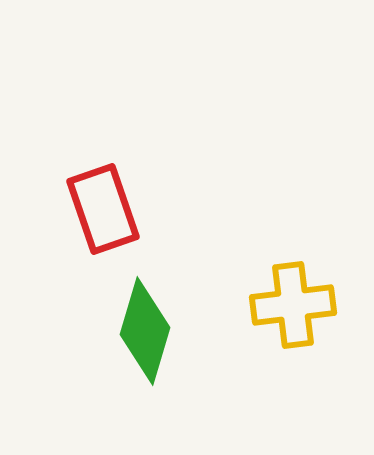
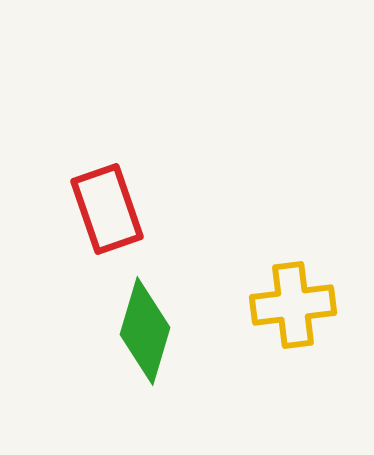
red rectangle: moved 4 px right
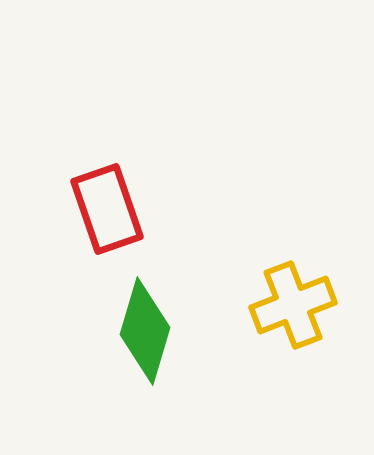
yellow cross: rotated 14 degrees counterclockwise
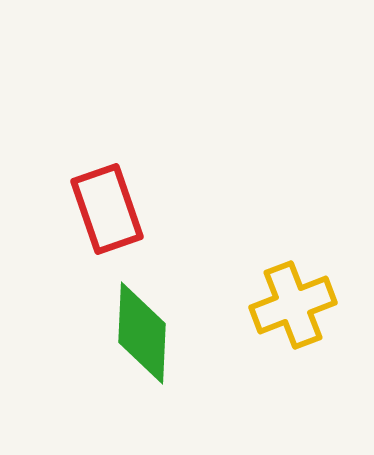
green diamond: moved 3 px left, 2 px down; rotated 14 degrees counterclockwise
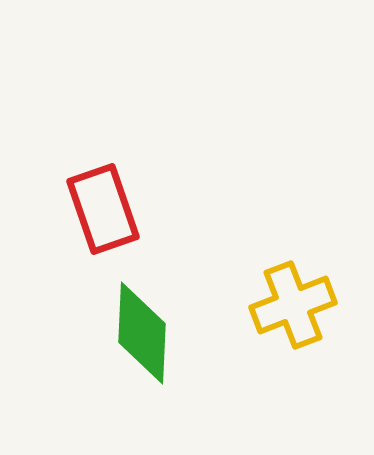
red rectangle: moved 4 px left
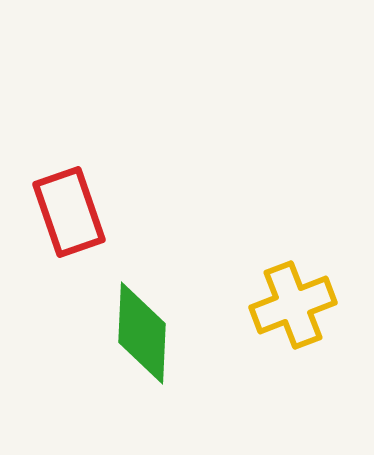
red rectangle: moved 34 px left, 3 px down
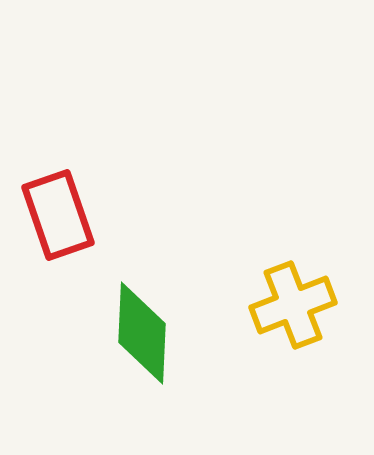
red rectangle: moved 11 px left, 3 px down
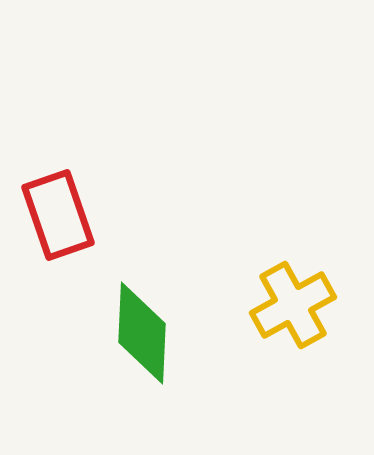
yellow cross: rotated 8 degrees counterclockwise
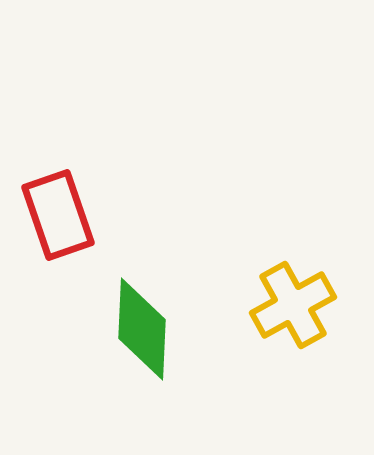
green diamond: moved 4 px up
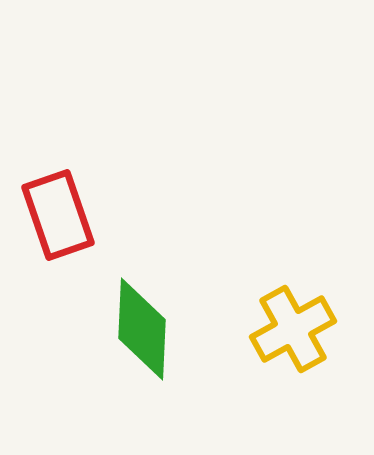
yellow cross: moved 24 px down
